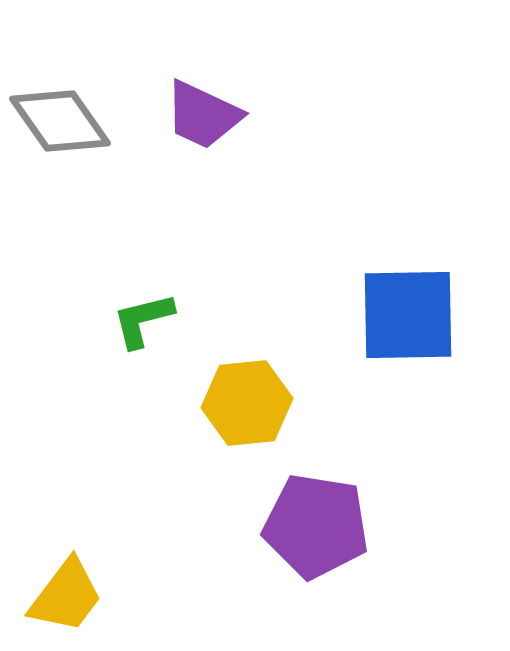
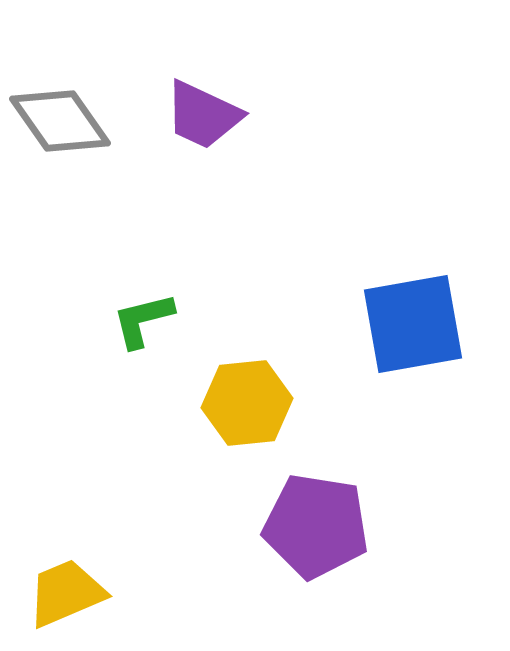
blue square: moved 5 px right, 9 px down; rotated 9 degrees counterclockwise
yellow trapezoid: moved 3 px up; rotated 150 degrees counterclockwise
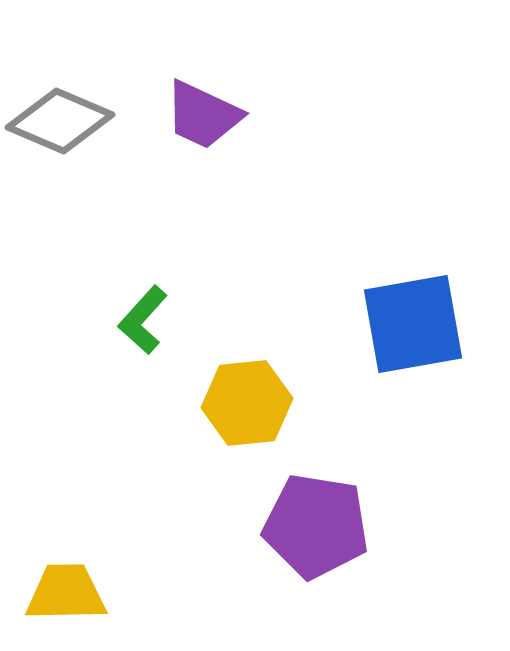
gray diamond: rotated 32 degrees counterclockwise
green L-shape: rotated 34 degrees counterclockwise
yellow trapezoid: rotated 22 degrees clockwise
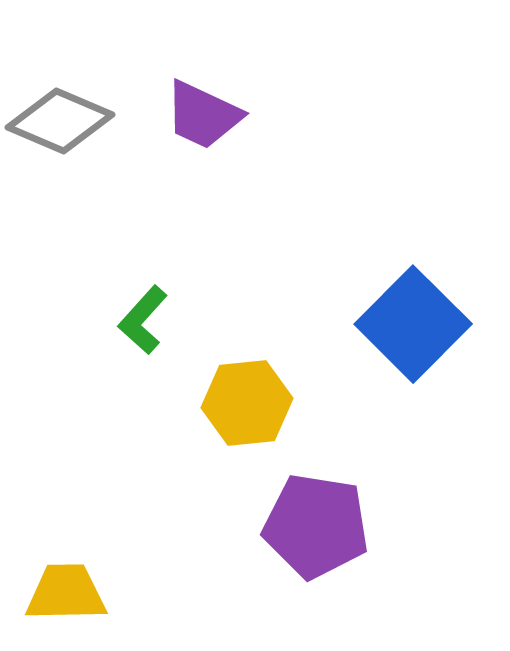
blue square: rotated 35 degrees counterclockwise
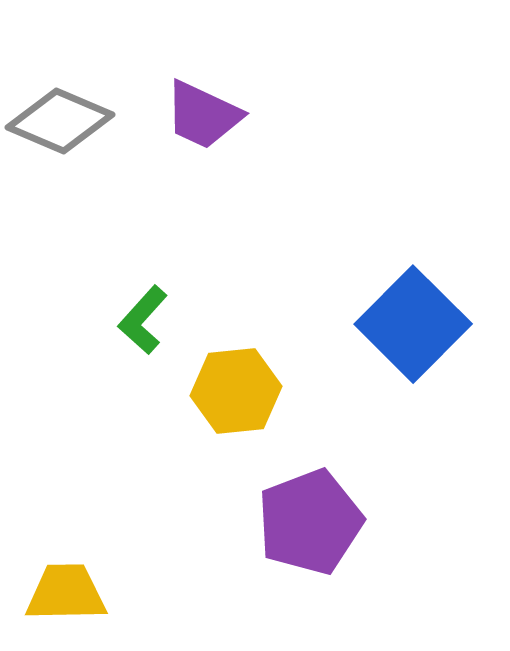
yellow hexagon: moved 11 px left, 12 px up
purple pentagon: moved 6 px left, 4 px up; rotated 30 degrees counterclockwise
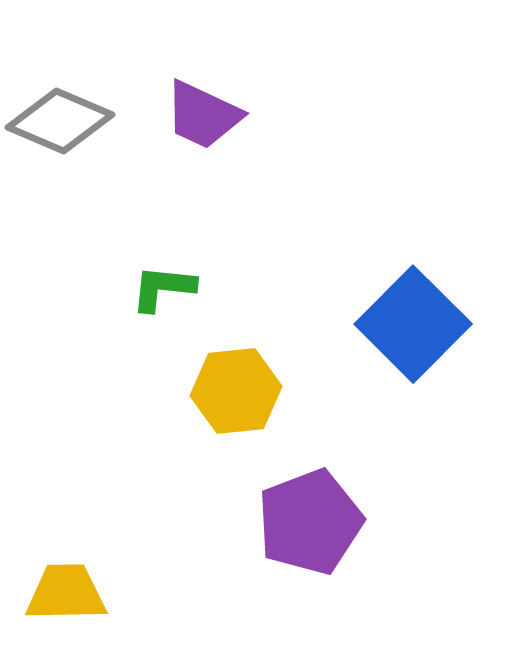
green L-shape: moved 20 px right, 32 px up; rotated 54 degrees clockwise
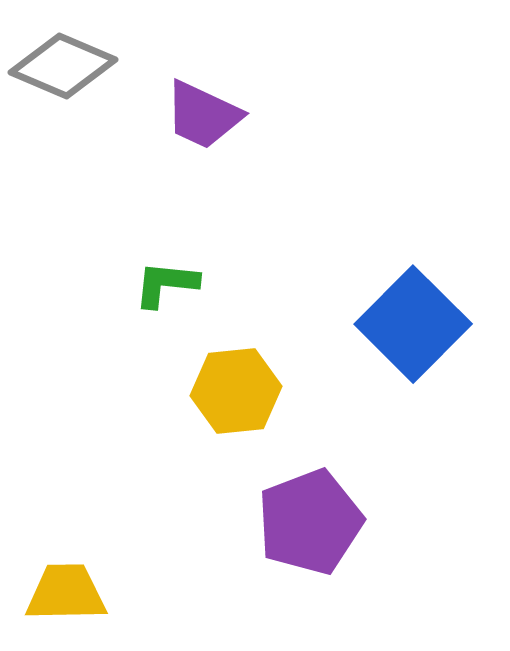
gray diamond: moved 3 px right, 55 px up
green L-shape: moved 3 px right, 4 px up
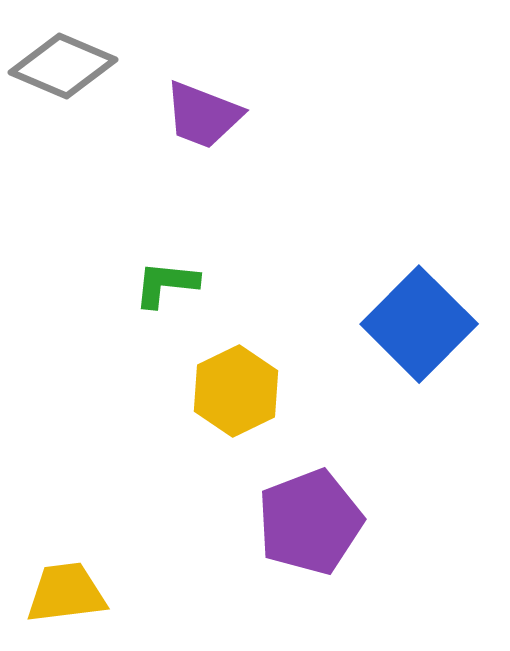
purple trapezoid: rotated 4 degrees counterclockwise
blue square: moved 6 px right
yellow hexagon: rotated 20 degrees counterclockwise
yellow trapezoid: rotated 6 degrees counterclockwise
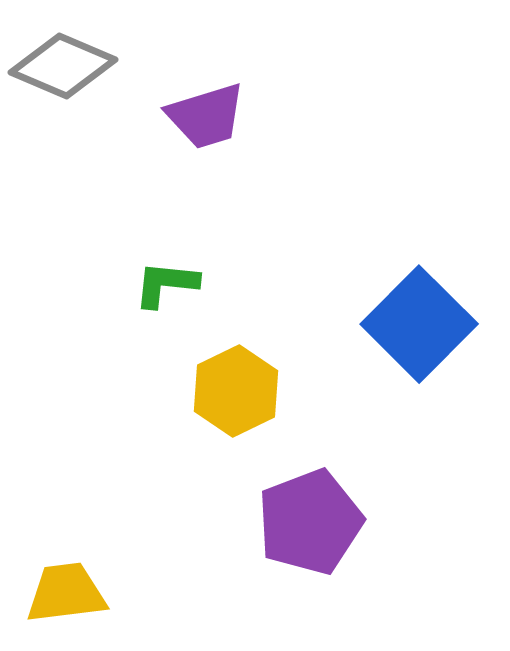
purple trapezoid: moved 3 px right, 1 px down; rotated 38 degrees counterclockwise
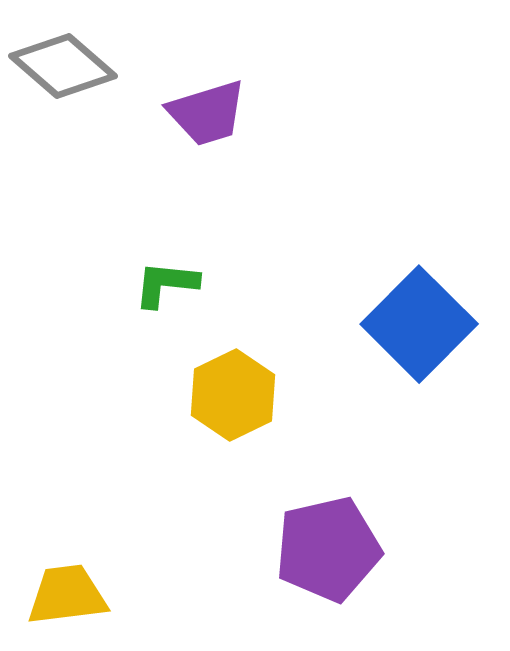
gray diamond: rotated 18 degrees clockwise
purple trapezoid: moved 1 px right, 3 px up
yellow hexagon: moved 3 px left, 4 px down
purple pentagon: moved 18 px right, 27 px down; rotated 8 degrees clockwise
yellow trapezoid: moved 1 px right, 2 px down
